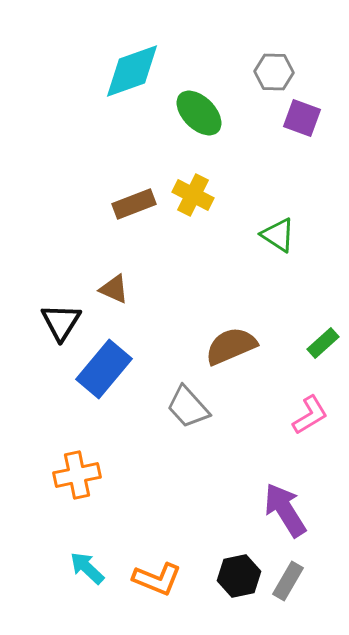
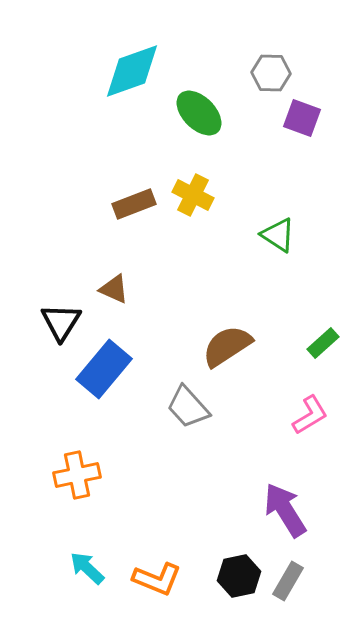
gray hexagon: moved 3 px left, 1 px down
brown semicircle: moved 4 px left; rotated 10 degrees counterclockwise
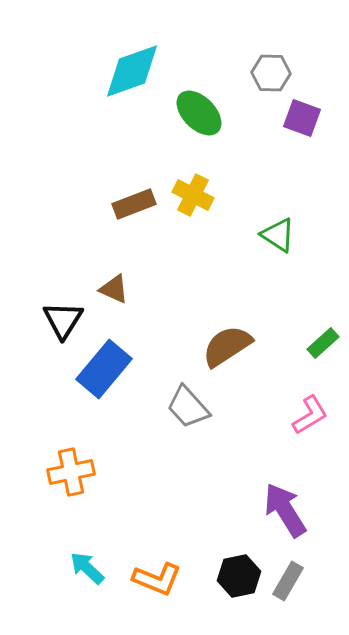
black triangle: moved 2 px right, 2 px up
orange cross: moved 6 px left, 3 px up
